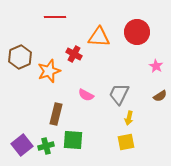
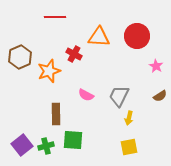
red circle: moved 4 px down
gray trapezoid: moved 2 px down
brown rectangle: rotated 15 degrees counterclockwise
yellow square: moved 3 px right, 5 px down
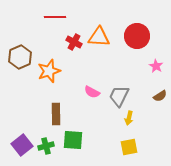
red cross: moved 12 px up
pink semicircle: moved 6 px right, 3 px up
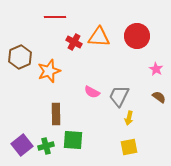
pink star: moved 3 px down
brown semicircle: moved 1 px left, 1 px down; rotated 112 degrees counterclockwise
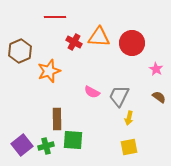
red circle: moved 5 px left, 7 px down
brown hexagon: moved 6 px up
brown rectangle: moved 1 px right, 5 px down
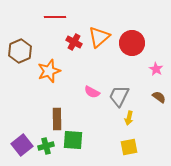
orange triangle: rotated 45 degrees counterclockwise
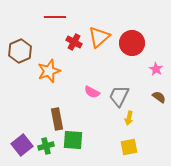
brown rectangle: rotated 10 degrees counterclockwise
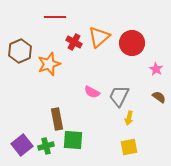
orange star: moved 7 px up
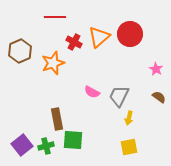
red circle: moved 2 px left, 9 px up
orange star: moved 4 px right, 1 px up
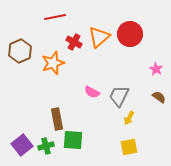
red line: rotated 10 degrees counterclockwise
yellow arrow: rotated 16 degrees clockwise
